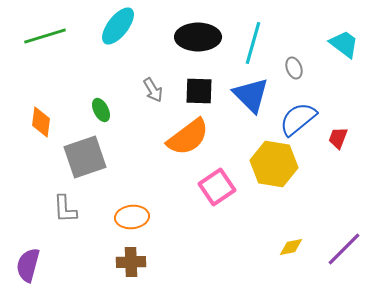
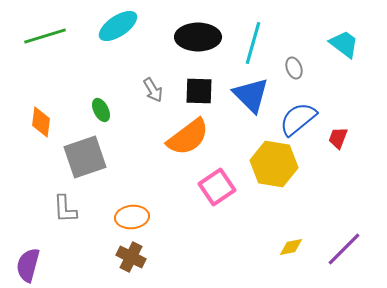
cyan ellipse: rotated 18 degrees clockwise
brown cross: moved 5 px up; rotated 28 degrees clockwise
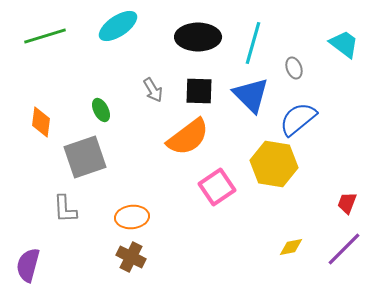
red trapezoid: moved 9 px right, 65 px down
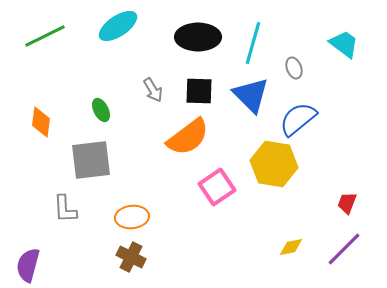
green line: rotated 9 degrees counterclockwise
gray square: moved 6 px right, 3 px down; rotated 12 degrees clockwise
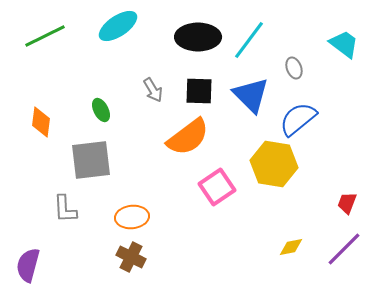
cyan line: moved 4 px left, 3 px up; rotated 21 degrees clockwise
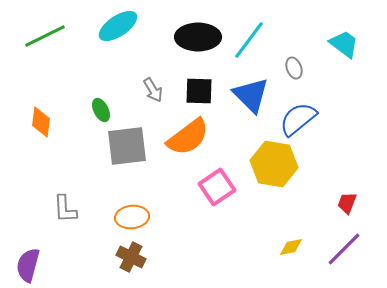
gray square: moved 36 px right, 14 px up
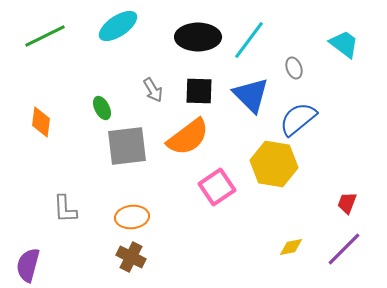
green ellipse: moved 1 px right, 2 px up
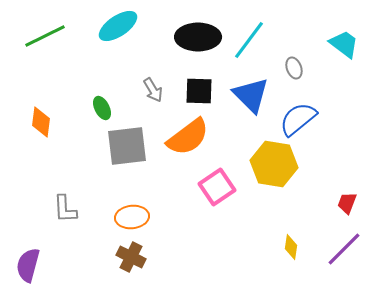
yellow diamond: rotated 70 degrees counterclockwise
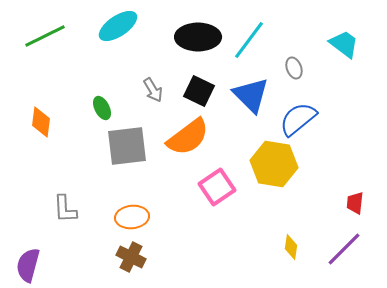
black square: rotated 24 degrees clockwise
red trapezoid: moved 8 px right; rotated 15 degrees counterclockwise
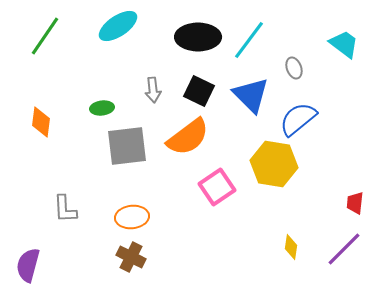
green line: rotated 30 degrees counterclockwise
gray arrow: rotated 25 degrees clockwise
green ellipse: rotated 70 degrees counterclockwise
